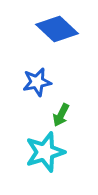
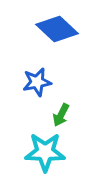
cyan star: rotated 18 degrees clockwise
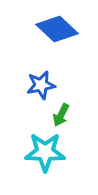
blue star: moved 4 px right, 3 px down
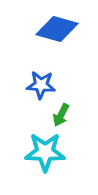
blue diamond: rotated 27 degrees counterclockwise
blue star: rotated 16 degrees clockwise
